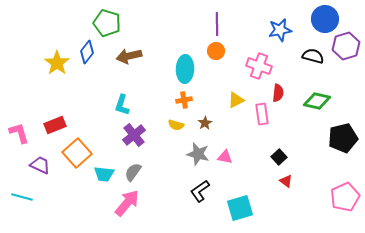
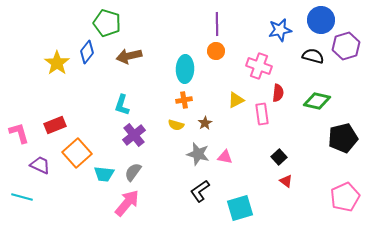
blue circle: moved 4 px left, 1 px down
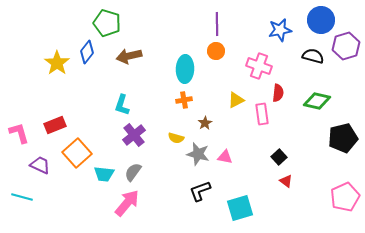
yellow semicircle: moved 13 px down
black L-shape: rotated 15 degrees clockwise
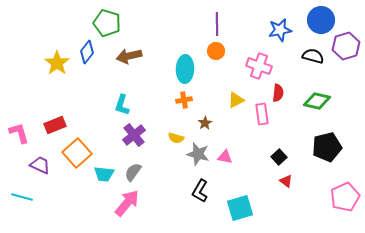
black pentagon: moved 16 px left, 9 px down
black L-shape: rotated 40 degrees counterclockwise
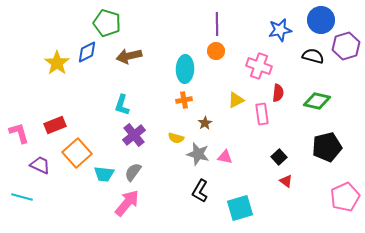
blue diamond: rotated 25 degrees clockwise
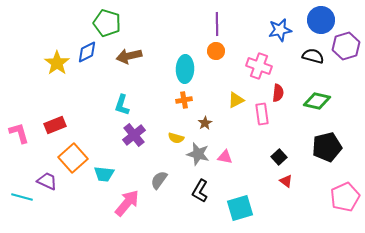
orange square: moved 4 px left, 5 px down
purple trapezoid: moved 7 px right, 16 px down
gray semicircle: moved 26 px right, 8 px down
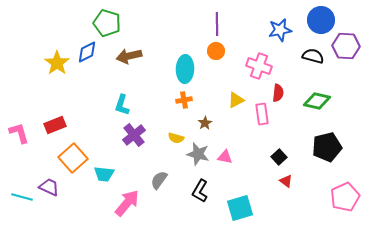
purple hexagon: rotated 20 degrees clockwise
purple trapezoid: moved 2 px right, 6 px down
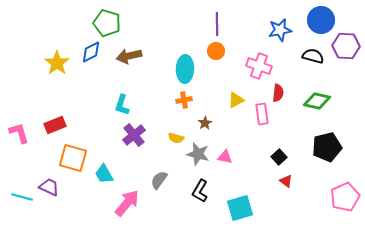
blue diamond: moved 4 px right
orange square: rotated 32 degrees counterclockwise
cyan trapezoid: rotated 55 degrees clockwise
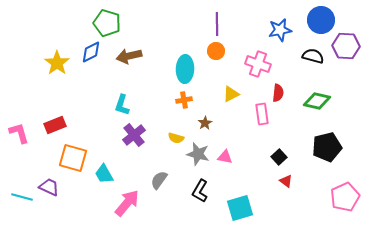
pink cross: moved 1 px left, 2 px up
yellow triangle: moved 5 px left, 6 px up
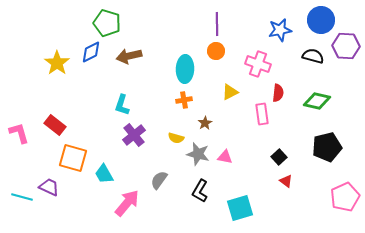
yellow triangle: moved 1 px left, 2 px up
red rectangle: rotated 60 degrees clockwise
